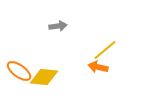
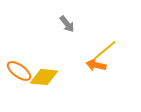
gray arrow: moved 9 px right, 2 px up; rotated 60 degrees clockwise
orange arrow: moved 2 px left, 2 px up
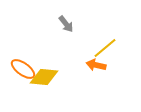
gray arrow: moved 1 px left
yellow line: moved 2 px up
orange ellipse: moved 4 px right, 2 px up
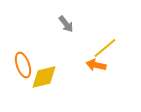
orange ellipse: moved 4 px up; rotated 35 degrees clockwise
yellow diamond: rotated 20 degrees counterclockwise
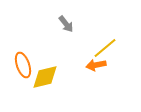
orange arrow: rotated 24 degrees counterclockwise
yellow diamond: moved 1 px right
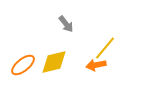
yellow line: rotated 10 degrees counterclockwise
orange ellipse: rotated 70 degrees clockwise
yellow diamond: moved 9 px right, 15 px up
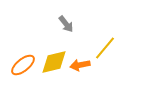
orange arrow: moved 16 px left
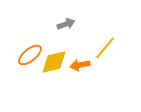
gray arrow: rotated 72 degrees counterclockwise
orange ellipse: moved 7 px right, 10 px up
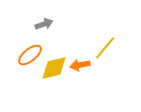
gray arrow: moved 22 px left
yellow diamond: moved 6 px down
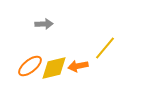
gray arrow: rotated 18 degrees clockwise
orange ellipse: moved 11 px down
orange arrow: moved 2 px left, 1 px down
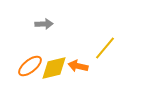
orange arrow: rotated 24 degrees clockwise
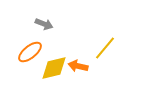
gray arrow: rotated 24 degrees clockwise
orange ellipse: moved 14 px up
